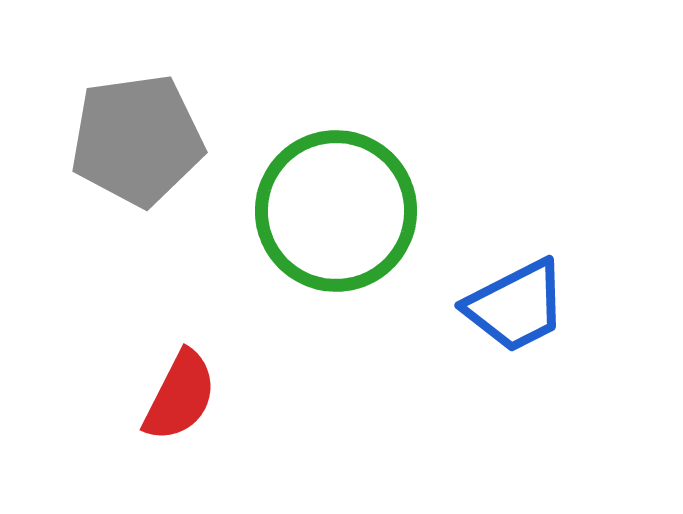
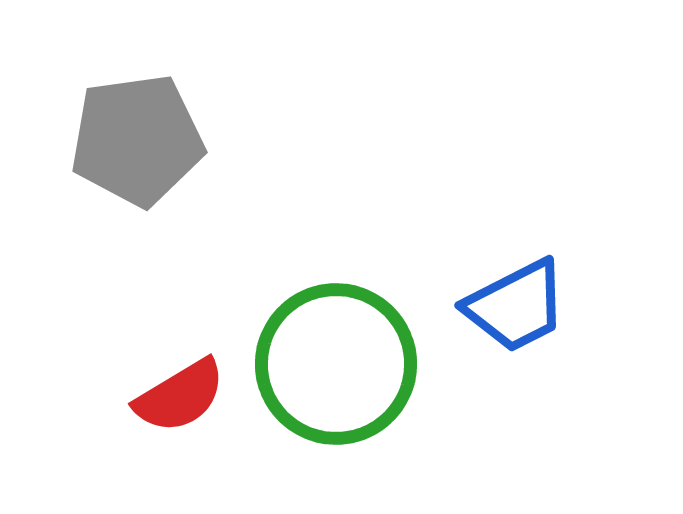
green circle: moved 153 px down
red semicircle: rotated 32 degrees clockwise
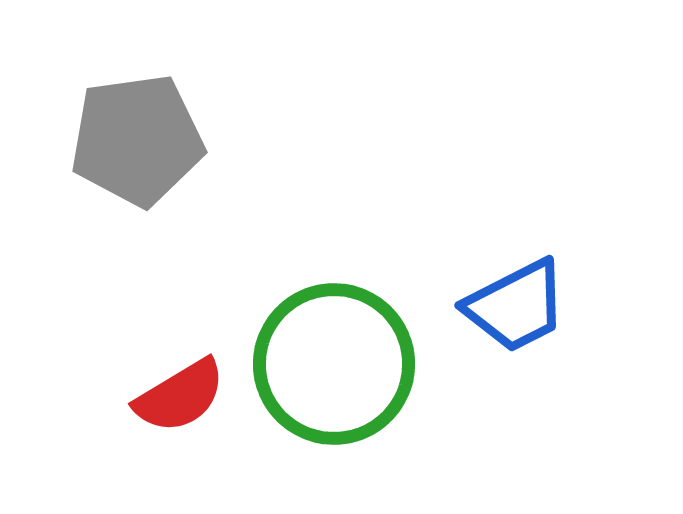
green circle: moved 2 px left
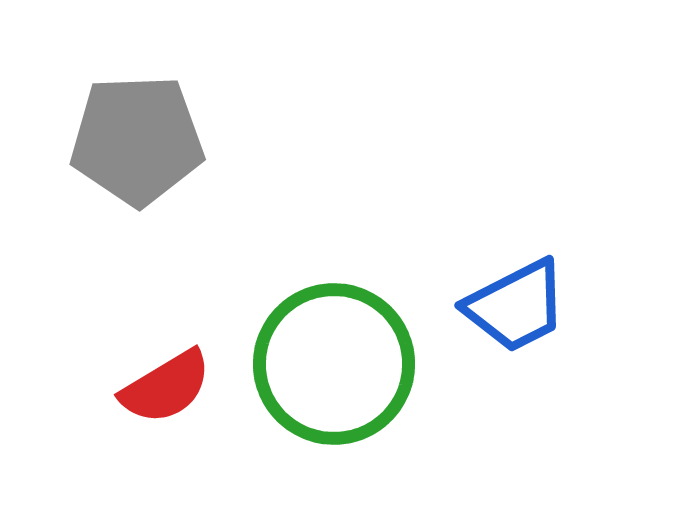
gray pentagon: rotated 6 degrees clockwise
red semicircle: moved 14 px left, 9 px up
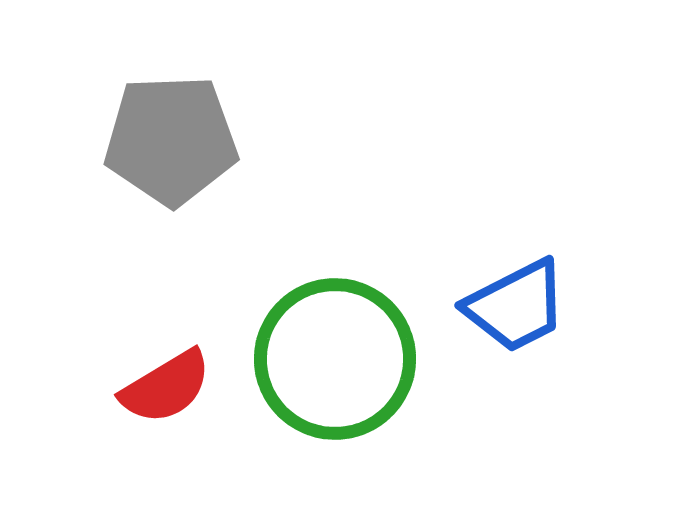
gray pentagon: moved 34 px right
green circle: moved 1 px right, 5 px up
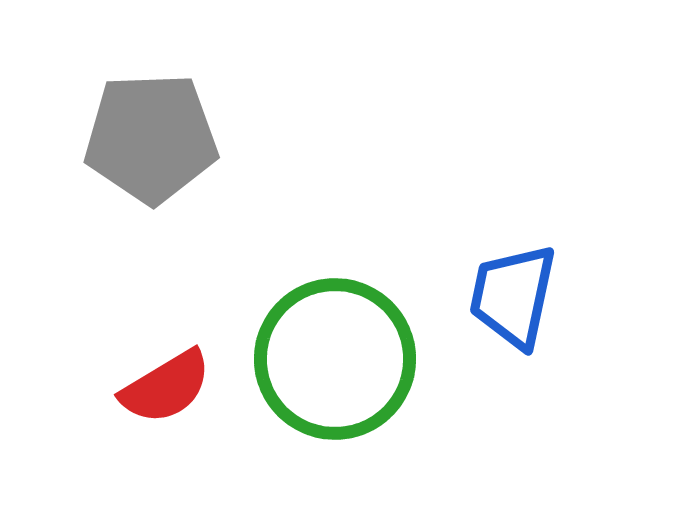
gray pentagon: moved 20 px left, 2 px up
blue trapezoid: moved 3 px left, 10 px up; rotated 129 degrees clockwise
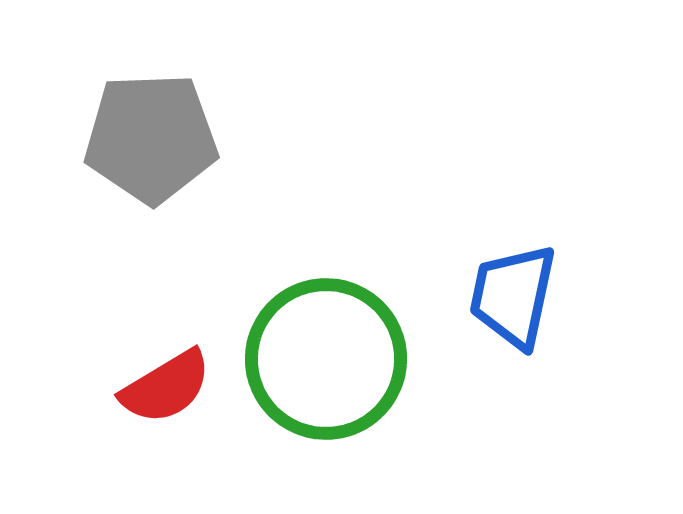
green circle: moved 9 px left
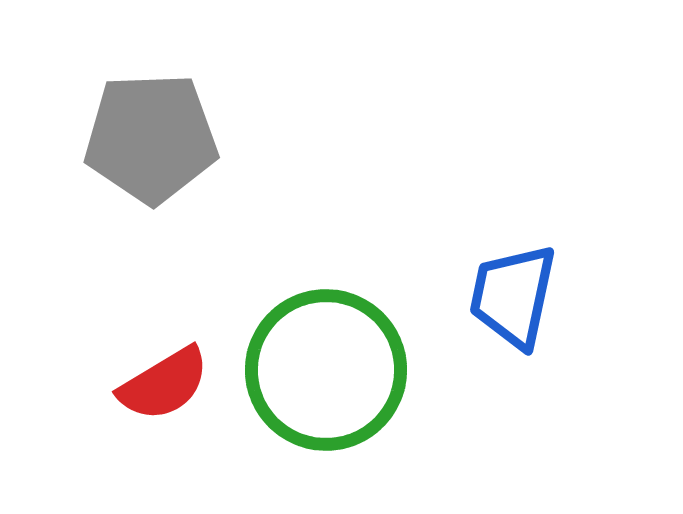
green circle: moved 11 px down
red semicircle: moved 2 px left, 3 px up
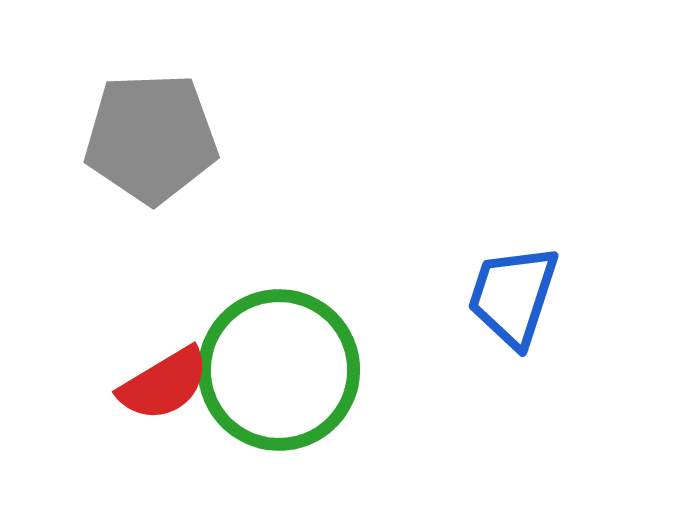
blue trapezoid: rotated 6 degrees clockwise
green circle: moved 47 px left
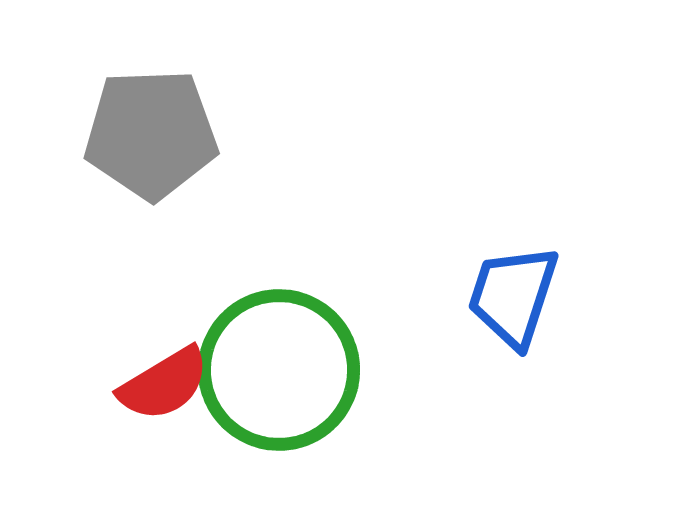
gray pentagon: moved 4 px up
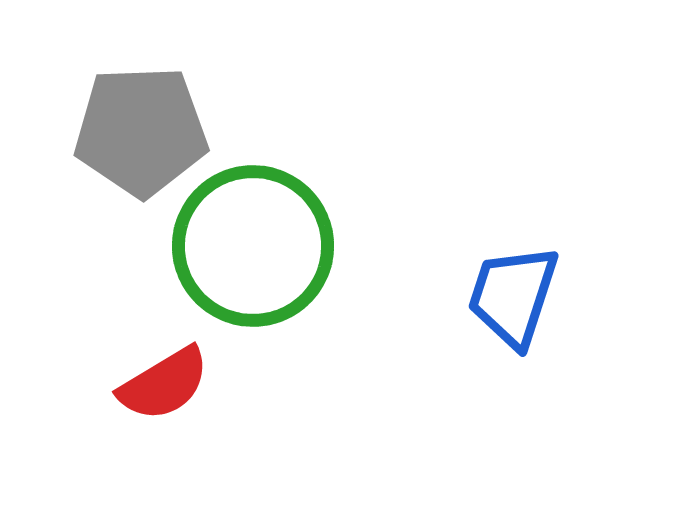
gray pentagon: moved 10 px left, 3 px up
green circle: moved 26 px left, 124 px up
